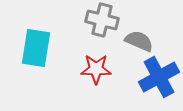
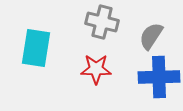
gray cross: moved 2 px down
gray semicircle: moved 12 px right, 5 px up; rotated 80 degrees counterclockwise
blue cross: rotated 27 degrees clockwise
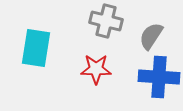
gray cross: moved 4 px right, 1 px up
blue cross: rotated 6 degrees clockwise
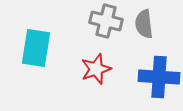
gray semicircle: moved 7 px left, 12 px up; rotated 40 degrees counterclockwise
red star: rotated 20 degrees counterclockwise
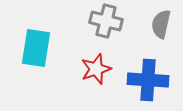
gray semicircle: moved 17 px right; rotated 20 degrees clockwise
blue cross: moved 11 px left, 3 px down
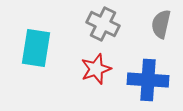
gray cross: moved 3 px left, 3 px down; rotated 12 degrees clockwise
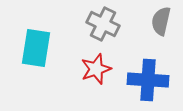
gray semicircle: moved 3 px up
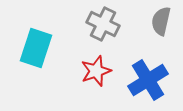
cyan rectangle: rotated 9 degrees clockwise
red star: moved 2 px down
blue cross: rotated 36 degrees counterclockwise
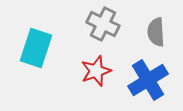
gray semicircle: moved 5 px left, 11 px down; rotated 16 degrees counterclockwise
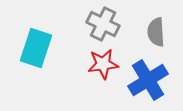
red star: moved 7 px right, 7 px up; rotated 12 degrees clockwise
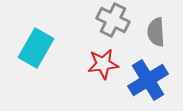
gray cross: moved 10 px right, 4 px up
cyan rectangle: rotated 12 degrees clockwise
